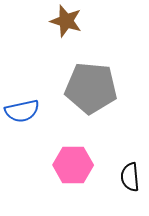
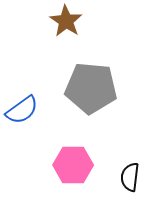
brown star: rotated 16 degrees clockwise
blue semicircle: moved 1 px up; rotated 24 degrees counterclockwise
black semicircle: rotated 12 degrees clockwise
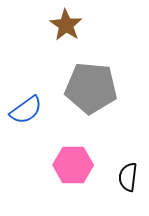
brown star: moved 4 px down
blue semicircle: moved 4 px right
black semicircle: moved 2 px left
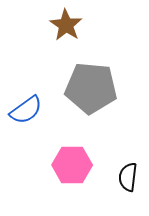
pink hexagon: moved 1 px left
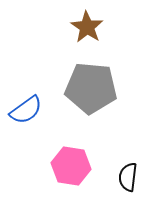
brown star: moved 21 px right, 2 px down
pink hexagon: moved 1 px left, 1 px down; rotated 9 degrees clockwise
